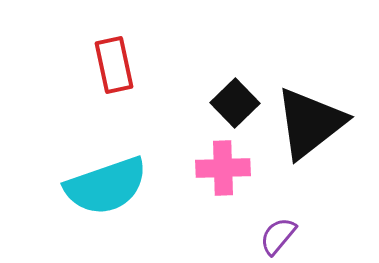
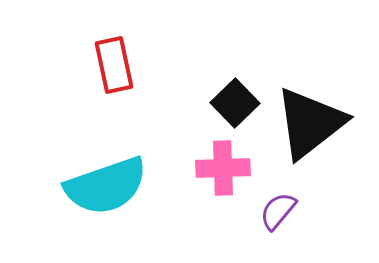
purple semicircle: moved 25 px up
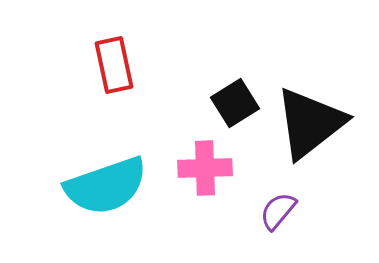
black square: rotated 12 degrees clockwise
pink cross: moved 18 px left
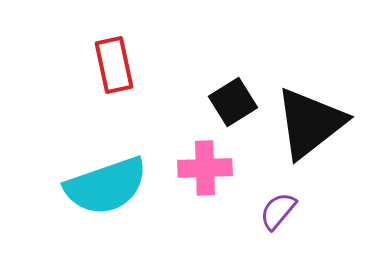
black square: moved 2 px left, 1 px up
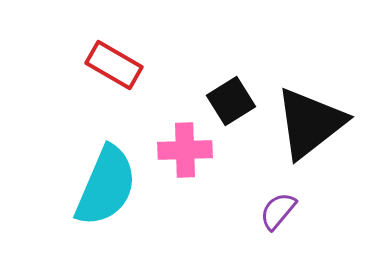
red rectangle: rotated 48 degrees counterclockwise
black square: moved 2 px left, 1 px up
pink cross: moved 20 px left, 18 px up
cyan semicircle: rotated 48 degrees counterclockwise
